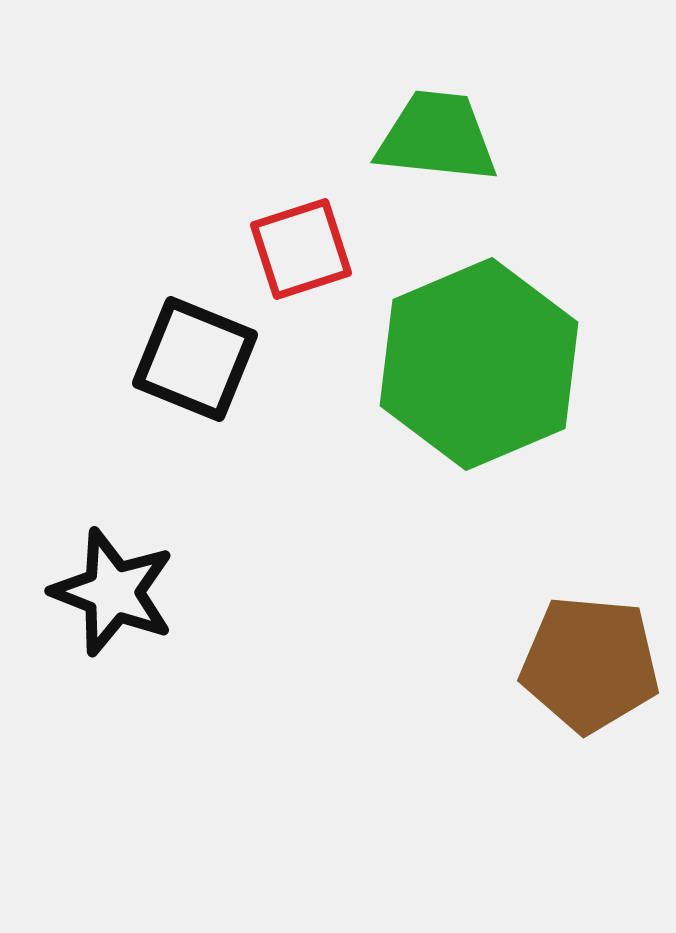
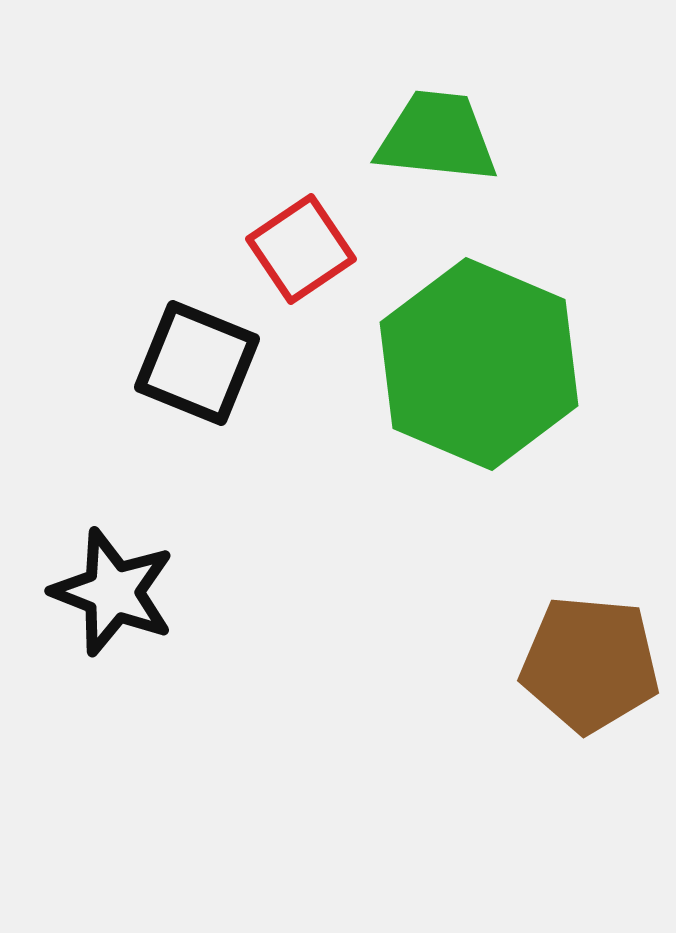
red square: rotated 16 degrees counterclockwise
black square: moved 2 px right, 4 px down
green hexagon: rotated 14 degrees counterclockwise
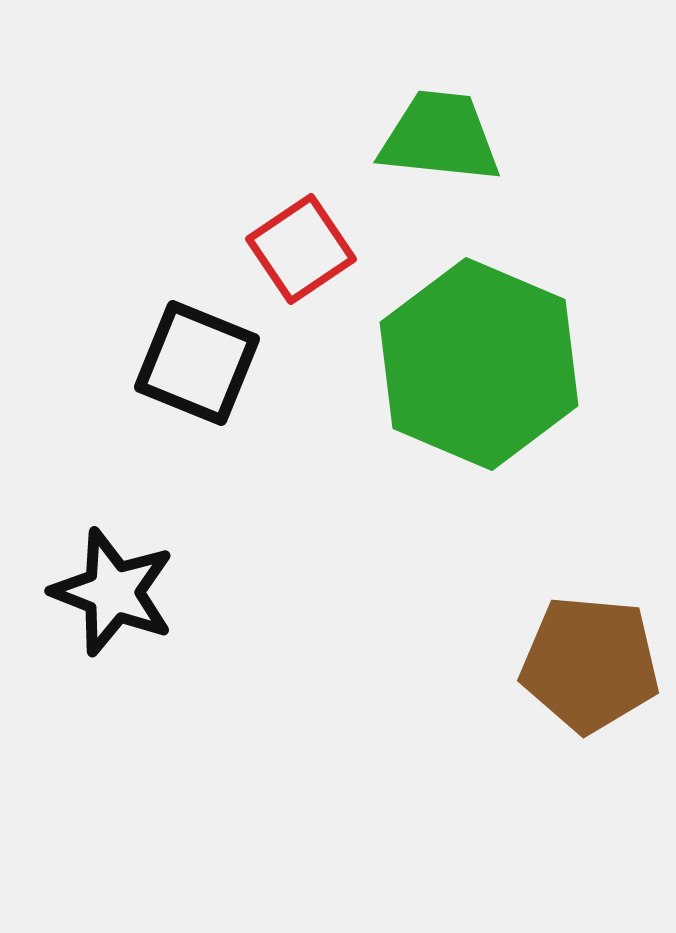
green trapezoid: moved 3 px right
